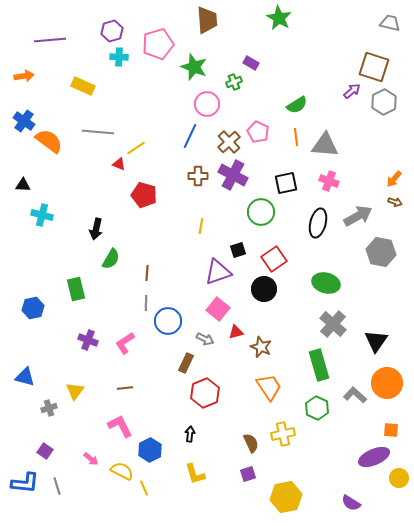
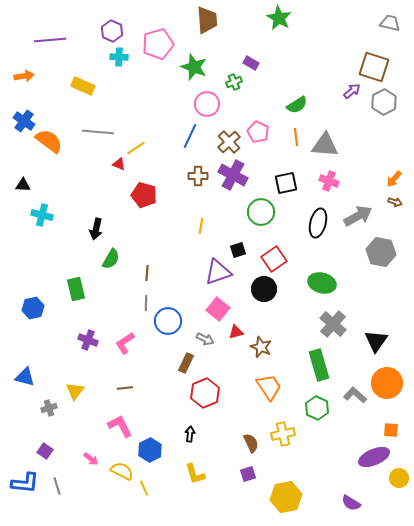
purple hexagon at (112, 31): rotated 20 degrees counterclockwise
green ellipse at (326, 283): moved 4 px left
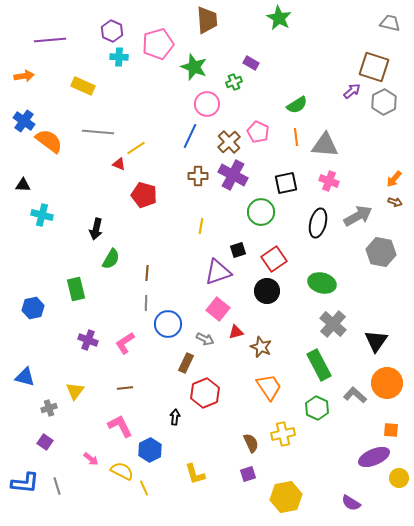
black circle at (264, 289): moved 3 px right, 2 px down
blue circle at (168, 321): moved 3 px down
green rectangle at (319, 365): rotated 12 degrees counterclockwise
black arrow at (190, 434): moved 15 px left, 17 px up
purple square at (45, 451): moved 9 px up
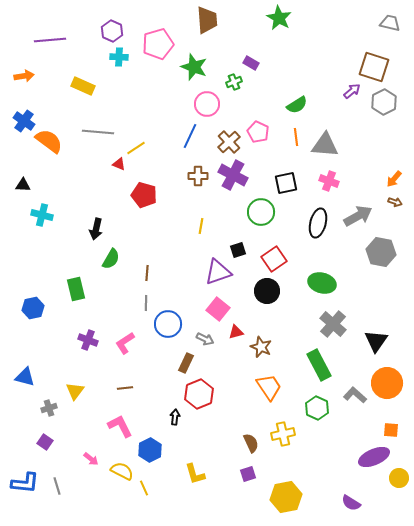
red hexagon at (205, 393): moved 6 px left, 1 px down
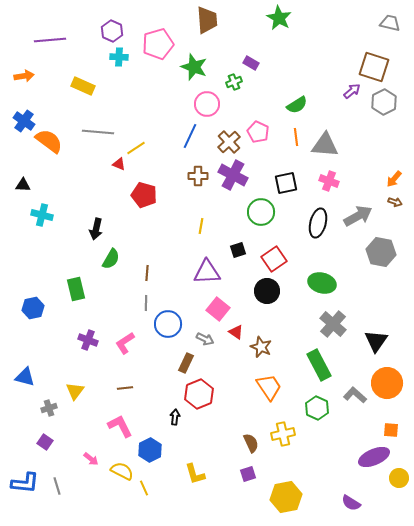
purple triangle at (218, 272): moved 11 px left; rotated 16 degrees clockwise
red triangle at (236, 332): rotated 49 degrees clockwise
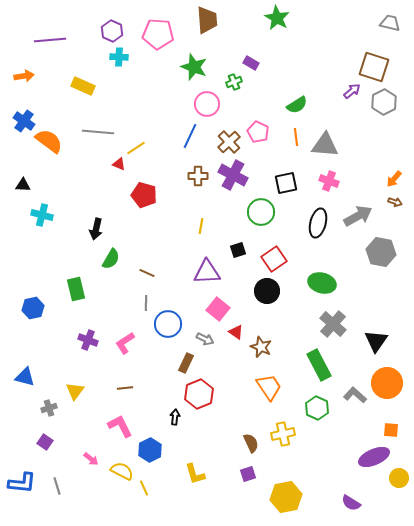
green star at (279, 18): moved 2 px left
pink pentagon at (158, 44): moved 10 px up; rotated 20 degrees clockwise
brown line at (147, 273): rotated 70 degrees counterclockwise
blue L-shape at (25, 483): moved 3 px left
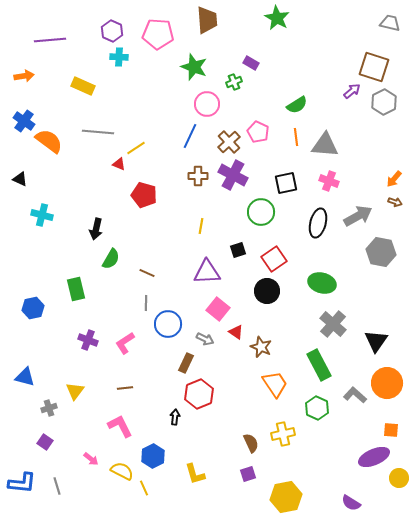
black triangle at (23, 185): moved 3 px left, 6 px up; rotated 21 degrees clockwise
orange trapezoid at (269, 387): moved 6 px right, 3 px up
blue hexagon at (150, 450): moved 3 px right, 6 px down
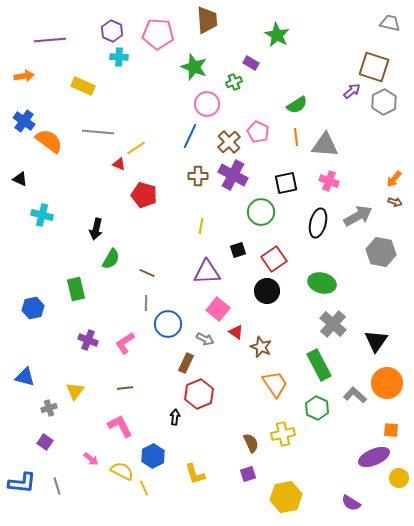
green star at (277, 18): moved 17 px down
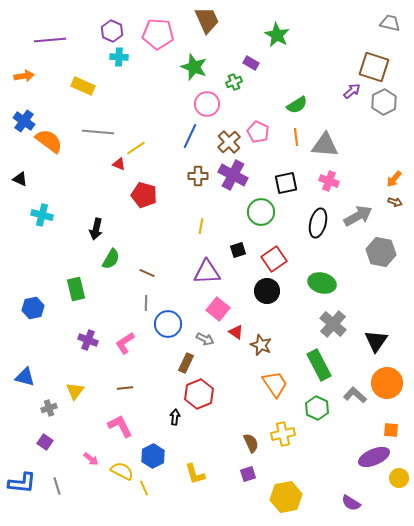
brown trapezoid at (207, 20): rotated 20 degrees counterclockwise
brown star at (261, 347): moved 2 px up
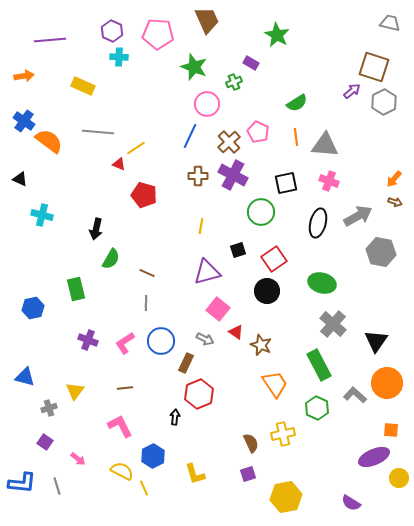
green semicircle at (297, 105): moved 2 px up
purple triangle at (207, 272): rotated 12 degrees counterclockwise
blue circle at (168, 324): moved 7 px left, 17 px down
pink arrow at (91, 459): moved 13 px left
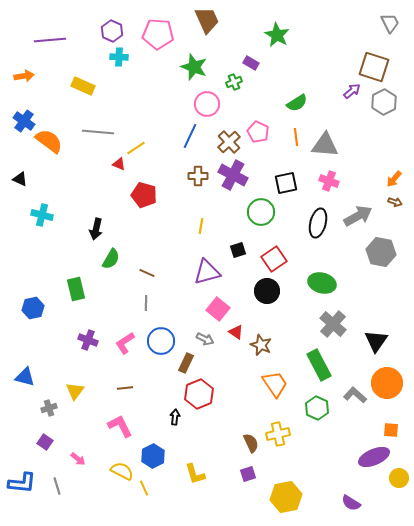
gray trapezoid at (390, 23): rotated 50 degrees clockwise
yellow cross at (283, 434): moved 5 px left
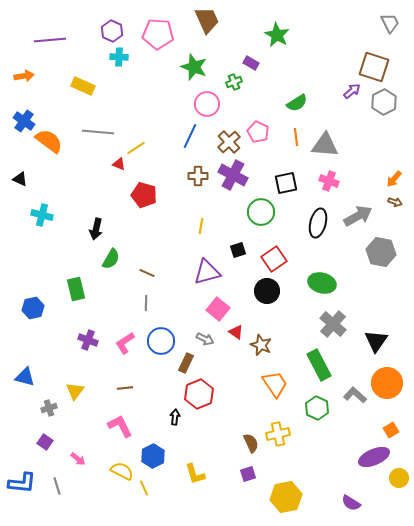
orange square at (391, 430): rotated 35 degrees counterclockwise
